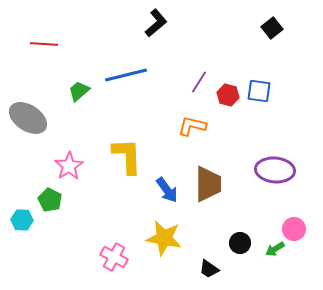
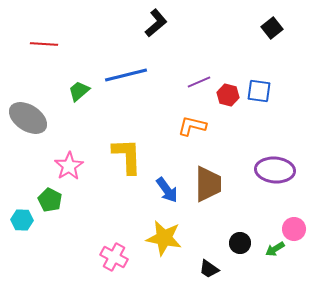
purple line: rotated 35 degrees clockwise
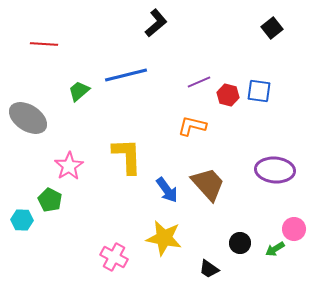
brown trapezoid: rotated 42 degrees counterclockwise
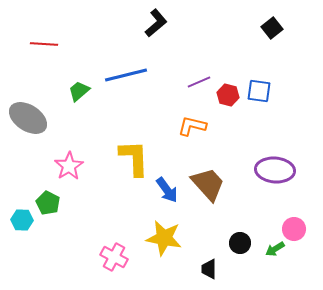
yellow L-shape: moved 7 px right, 2 px down
green pentagon: moved 2 px left, 3 px down
black trapezoid: rotated 55 degrees clockwise
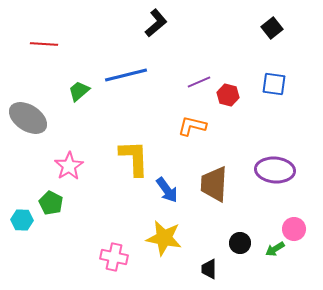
blue square: moved 15 px right, 7 px up
brown trapezoid: moved 6 px right; rotated 135 degrees counterclockwise
green pentagon: moved 3 px right
pink cross: rotated 16 degrees counterclockwise
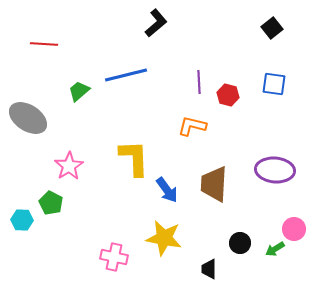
purple line: rotated 70 degrees counterclockwise
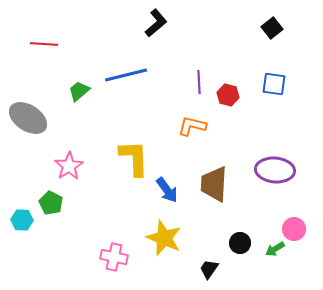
yellow star: rotated 12 degrees clockwise
black trapezoid: rotated 35 degrees clockwise
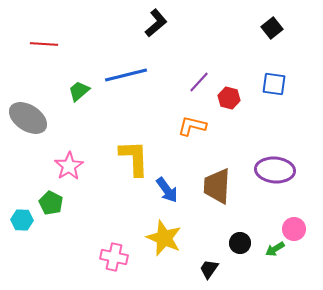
purple line: rotated 45 degrees clockwise
red hexagon: moved 1 px right, 3 px down
brown trapezoid: moved 3 px right, 2 px down
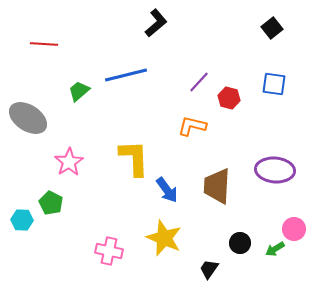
pink star: moved 4 px up
pink cross: moved 5 px left, 6 px up
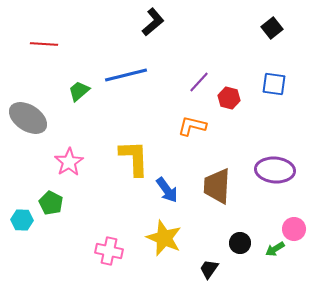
black L-shape: moved 3 px left, 1 px up
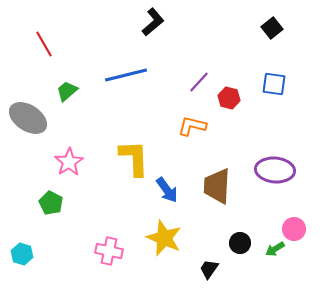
red line: rotated 56 degrees clockwise
green trapezoid: moved 12 px left
cyan hexagon: moved 34 px down; rotated 15 degrees clockwise
